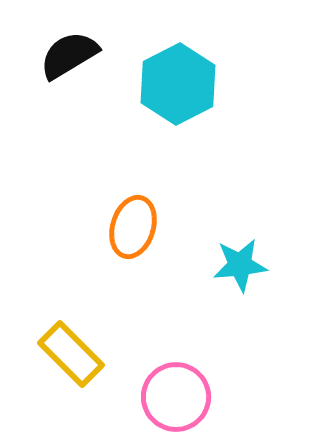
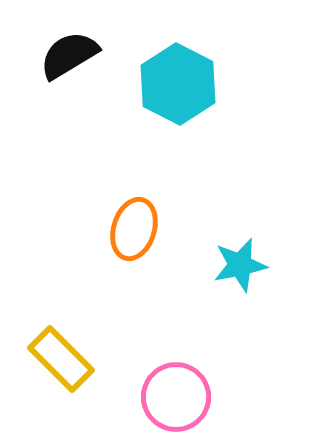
cyan hexagon: rotated 6 degrees counterclockwise
orange ellipse: moved 1 px right, 2 px down
cyan star: rotated 6 degrees counterclockwise
yellow rectangle: moved 10 px left, 5 px down
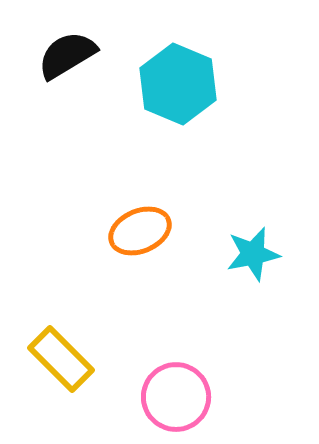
black semicircle: moved 2 px left
cyan hexagon: rotated 4 degrees counterclockwise
orange ellipse: moved 6 px right, 2 px down; rotated 50 degrees clockwise
cyan star: moved 13 px right, 11 px up
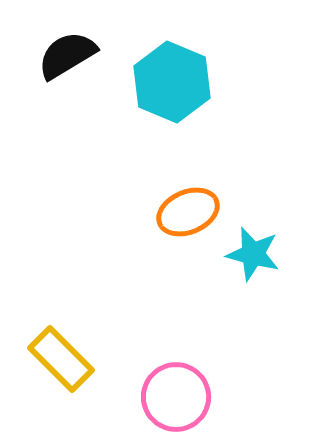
cyan hexagon: moved 6 px left, 2 px up
orange ellipse: moved 48 px right, 19 px up
cyan star: rotated 26 degrees clockwise
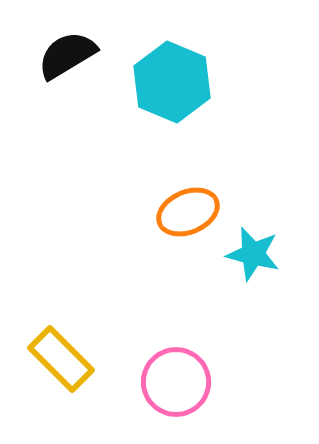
pink circle: moved 15 px up
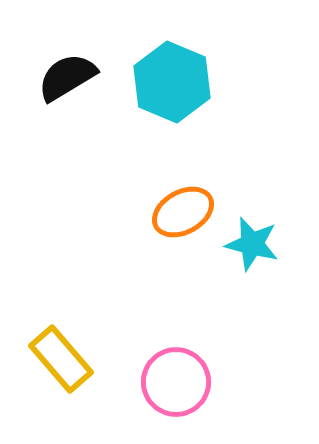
black semicircle: moved 22 px down
orange ellipse: moved 5 px left; rotated 6 degrees counterclockwise
cyan star: moved 1 px left, 10 px up
yellow rectangle: rotated 4 degrees clockwise
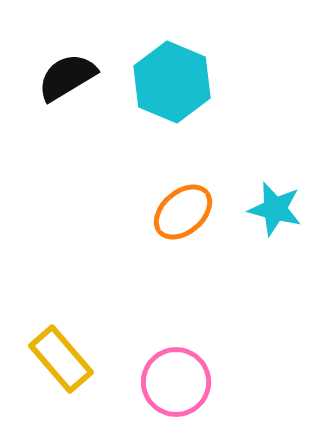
orange ellipse: rotated 12 degrees counterclockwise
cyan star: moved 23 px right, 35 px up
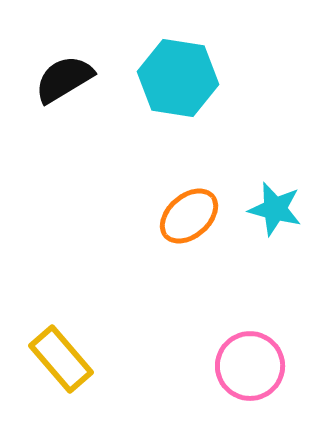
black semicircle: moved 3 px left, 2 px down
cyan hexagon: moved 6 px right, 4 px up; rotated 14 degrees counterclockwise
orange ellipse: moved 6 px right, 4 px down
pink circle: moved 74 px right, 16 px up
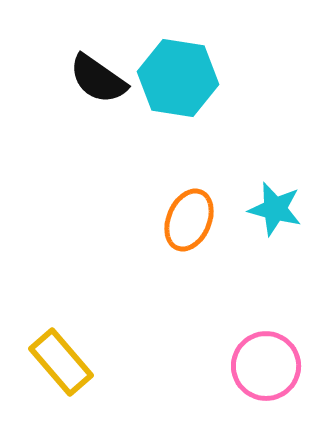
black semicircle: moved 34 px right; rotated 114 degrees counterclockwise
orange ellipse: moved 4 px down; rotated 26 degrees counterclockwise
yellow rectangle: moved 3 px down
pink circle: moved 16 px right
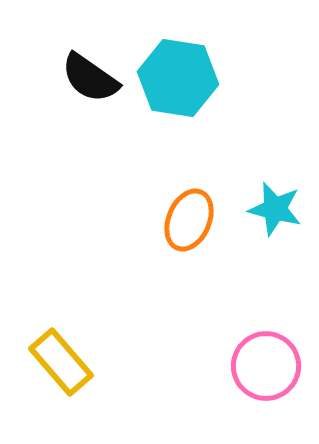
black semicircle: moved 8 px left, 1 px up
